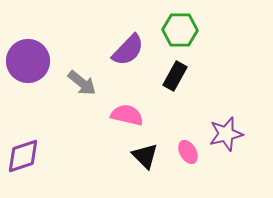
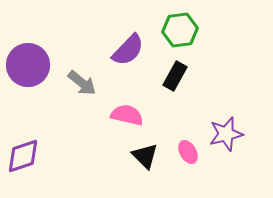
green hexagon: rotated 8 degrees counterclockwise
purple circle: moved 4 px down
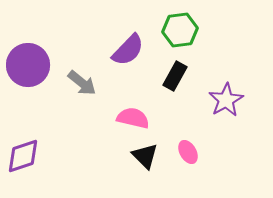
pink semicircle: moved 6 px right, 3 px down
purple star: moved 34 px up; rotated 16 degrees counterclockwise
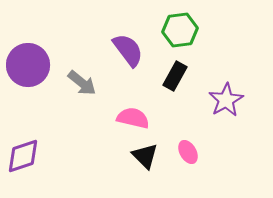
purple semicircle: rotated 81 degrees counterclockwise
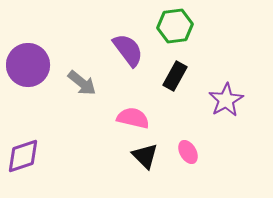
green hexagon: moved 5 px left, 4 px up
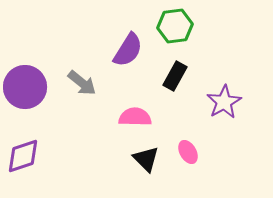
purple semicircle: rotated 69 degrees clockwise
purple circle: moved 3 px left, 22 px down
purple star: moved 2 px left, 2 px down
pink semicircle: moved 2 px right, 1 px up; rotated 12 degrees counterclockwise
black triangle: moved 1 px right, 3 px down
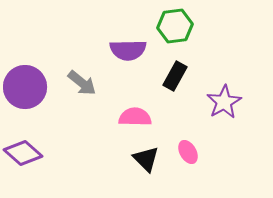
purple semicircle: rotated 57 degrees clockwise
purple diamond: moved 3 px up; rotated 60 degrees clockwise
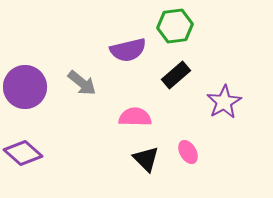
purple semicircle: rotated 12 degrees counterclockwise
black rectangle: moved 1 px right, 1 px up; rotated 20 degrees clockwise
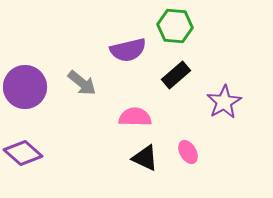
green hexagon: rotated 12 degrees clockwise
black triangle: moved 1 px left, 1 px up; rotated 20 degrees counterclockwise
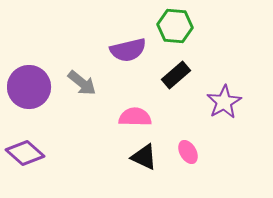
purple circle: moved 4 px right
purple diamond: moved 2 px right
black triangle: moved 1 px left, 1 px up
